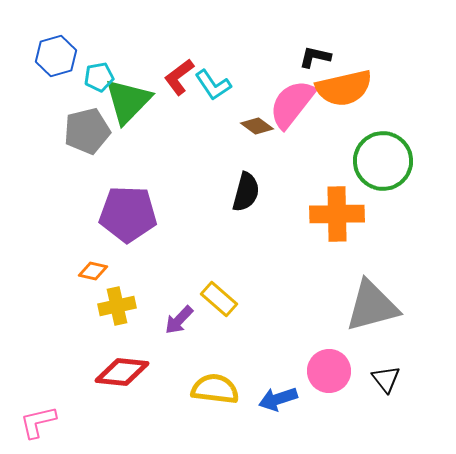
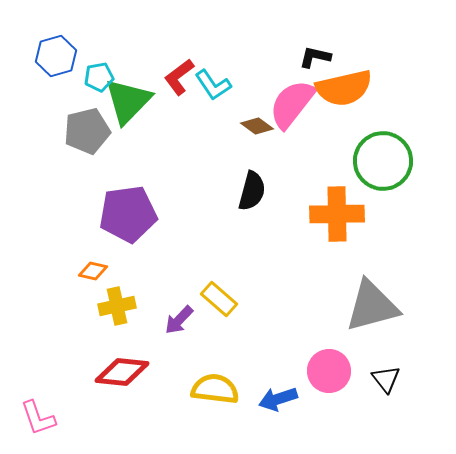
black semicircle: moved 6 px right, 1 px up
purple pentagon: rotated 10 degrees counterclockwise
pink L-shape: moved 4 px up; rotated 96 degrees counterclockwise
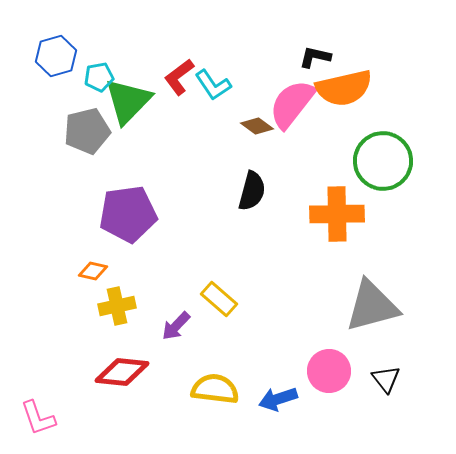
purple arrow: moved 3 px left, 6 px down
